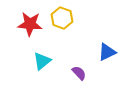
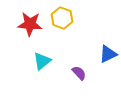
blue triangle: moved 1 px right, 2 px down
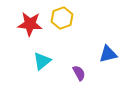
yellow hexagon: rotated 20 degrees clockwise
blue triangle: rotated 12 degrees clockwise
purple semicircle: rotated 14 degrees clockwise
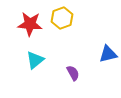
cyan triangle: moved 7 px left, 1 px up
purple semicircle: moved 6 px left
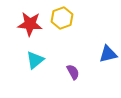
purple semicircle: moved 1 px up
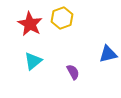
red star: rotated 25 degrees clockwise
cyan triangle: moved 2 px left, 1 px down
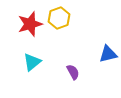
yellow hexagon: moved 3 px left
red star: rotated 25 degrees clockwise
cyan triangle: moved 1 px left, 1 px down
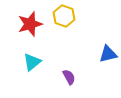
yellow hexagon: moved 5 px right, 2 px up; rotated 20 degrees counterclockwise
purple semicircle: moved 4 px left, 5 px down
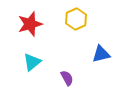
yellow hexagon: moved 12 px right, 3 px down; rotated 15 degrees clockwise
blue triangle: moved 7 px left
purple semicircle: moved 2 px left, 1 px down
